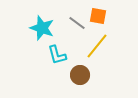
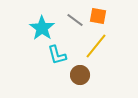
gray line: moved 2 px left, 3 px up
cyan star: rotated 15 degrees clockwise
yellow line: moved 1 px left
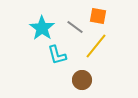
gray line: moved 7 px down
brown circle: moved 2 px right, 5 px down
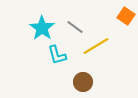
orange square: moved 28 px right; rotated 24 degrees clockwise
yellow line: rotated 20 degrees clockwise
brown circle: moved 1 px right, 2 px down
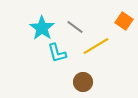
orange square: moved 2 px left, 5 px down
cyan L-shape: moved 2 px up
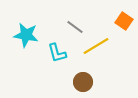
cyan star: moved 16 px left, 7 px down; rotated 25 degrees counterclockwise
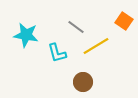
gray line: moved 1 px right
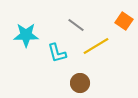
gray line: moved 2 px up
cyan star: rotated 10 degrees counterclockwise
brown circle: moved 3 px left, 1 px down
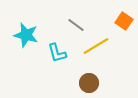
cyan star: rotated 15 degrees clockwise
brown circle: moved 9 px right
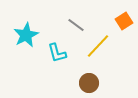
orange square: rotated 24 degrees clockwise
cyan star: rotated 30 degrees clockwise
yellow line: moved 2 px right; rotated 16 degrees counterclockwise
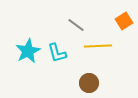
cyan star: moved 2 px right, 16 px down
yellow line: rotated 44 degrees clockwise
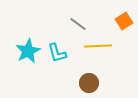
gray line: moved 2 px right, 1 px up
